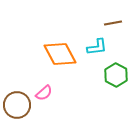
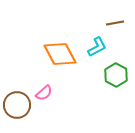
brown line: moved 2 px right
cyan L-shape: rotated 20 degrees counterclockwise
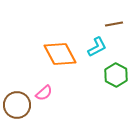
brown line: moved 1 px left, 1 px down
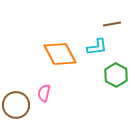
brown line: moved 2 px left
cyan L-shape: rotated 20 degrees clockwise
pink semicircle: rotated 144 degrees clockwise
brown circle: moved 1 px left
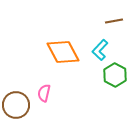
brown line: moved 2 px right, 3 px up
cyan L-shape: moved 3 px right, 3 px down; rotated 140 degrees clockwise
orange diamond: moved 3 px right, 2 px up
green hexagon: moved 1 px left
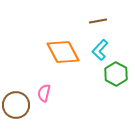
brown line: moved 16 px left
green hexagon: moved 1 px right, 1 px up
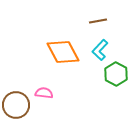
pink semicircle: rotated 84 degrees clockwise
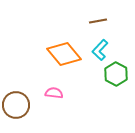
orange diamond: moved 1 px right, 2 px down; rotated 12 degrees counterclockwise
pink semicircle: moved 10 px right
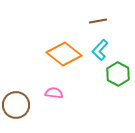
orange diamond: rotated 12 degrees counterclockwise
green hexagon: moved 2 px right
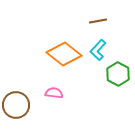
cyan L-shape: moved 2 px left
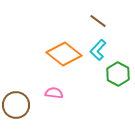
brown line: rotated 48 degrees clockwise
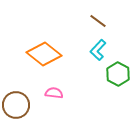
orange diamond: moved 20 px left
